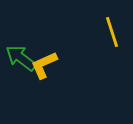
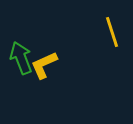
green arrow: rotated 32 degrees clockwise
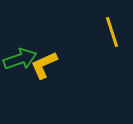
green arrow: moved 1 px left, 1 px down; rotated 92 degrees clockwise
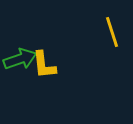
yellow L-shape: rotated 72 degrees counterclockwise
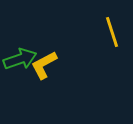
yellow L-shape: rotated 68 degrees clockwise
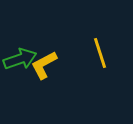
yellow line: moved 12 px left, 21 px down
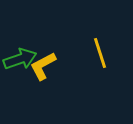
yellow L-shape: moved 1 px left, 1 px down
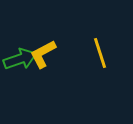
yellow L-shape: moved 12 px up
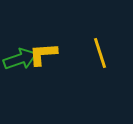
yellow L-shape: rotated 24 degrees clockwise
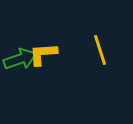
yellow line: moved 3 px up
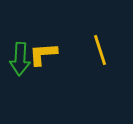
green arrow: rotated 112 degrees clockwise
